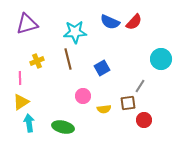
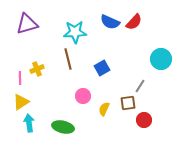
yellow cross: moved 8 px down
yellow semicircle: rotated 120 degrees clockwise
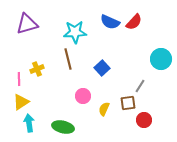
blue square: rotated 14 degrees counterclockwise
pink line: moved 1 px left, 1 px down
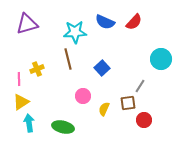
blue semicircle: moved 5 px left
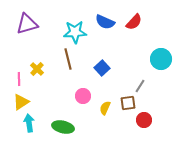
yellow cross: rotated 24 degrees counterclockwise
yellow semicircle: moved 1 px right, 1 px up
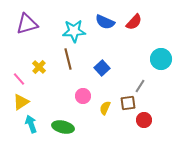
cyan star: moved 1 px left, 1 px up
yellow cross: moved 2 px right, 2 px up
pink line: rotated 40 degrees counterclockwise
cyan arrow: moved 2 px right, 1 px down; rotated 12 degrees counterclockwise
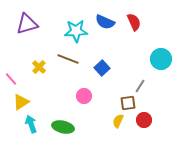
red semicircle: rotated 66 degrees counterclockwise
cyan star: moved 2 px right
brown line: rotated 55 degrees counterclockwise
pink line: moved 8 px left
pink circle: moved 1 px right
yellow semicircle: moved 13 px right, 13 px down
